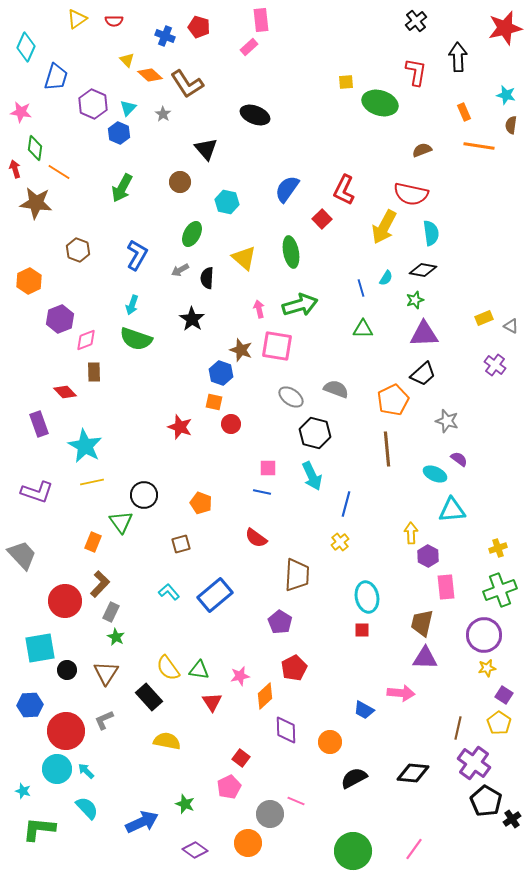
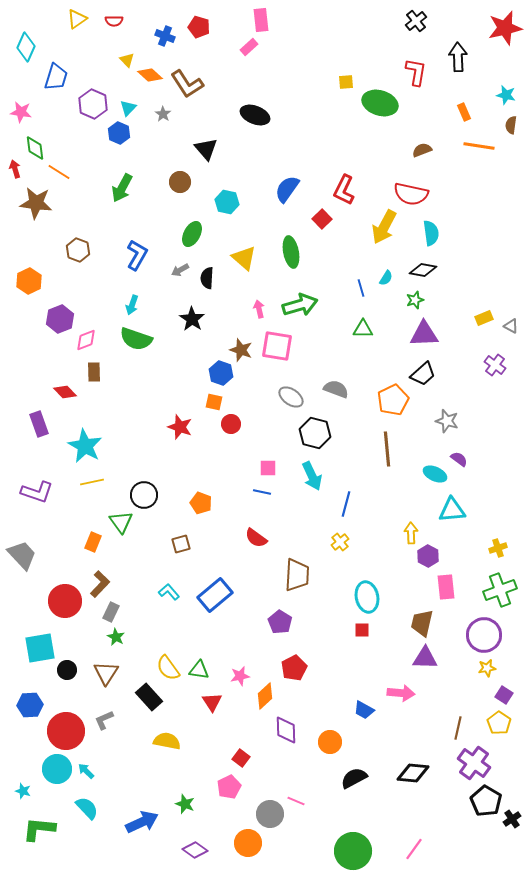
green diamond at (35, 148): rotated 15 degrees counterclockwise
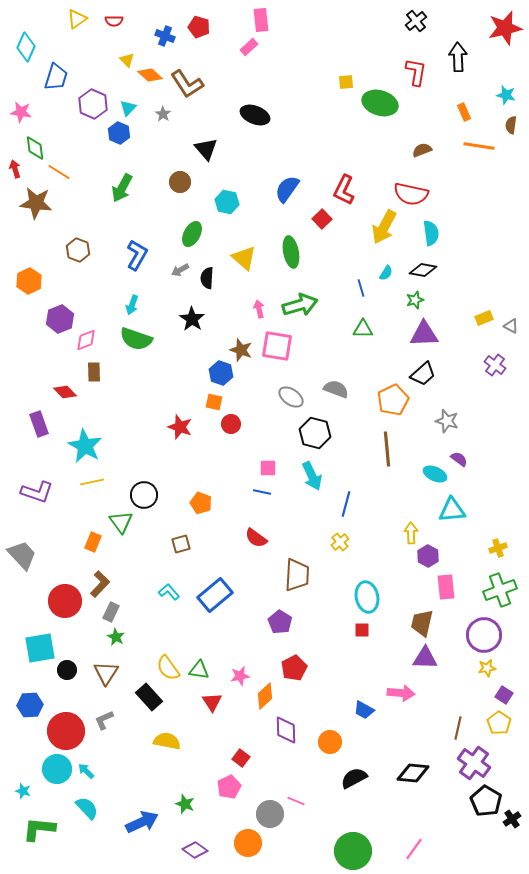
cyan semicircle at (386, 278): moved 5 px up
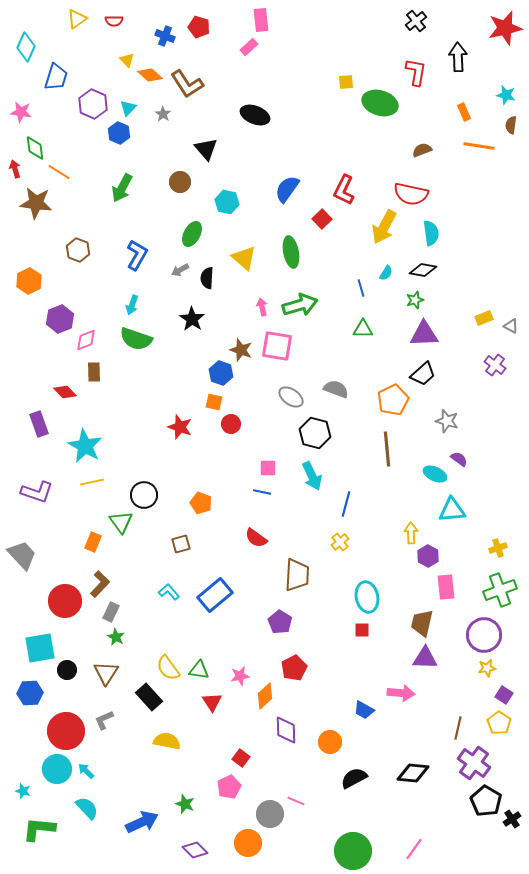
pink arrow at (259, 309): moved 3 px right, 2 px up
blue hexagon at (30, 705): moved 12 px up
purple diamond at (195, 850): rotated 10 degrees clockwise
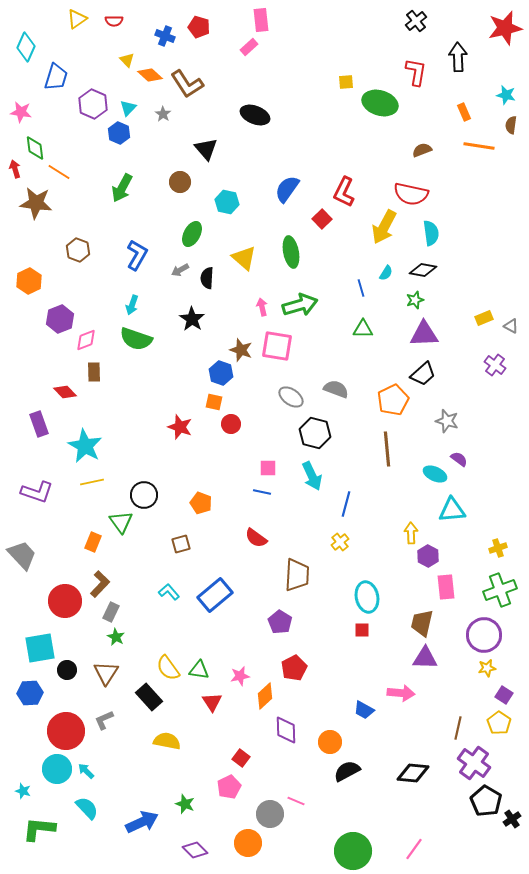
red L-shape at (344, 190): moved 2 px down
black semicircle at (354, 778): moved 7 px left, 7 px up
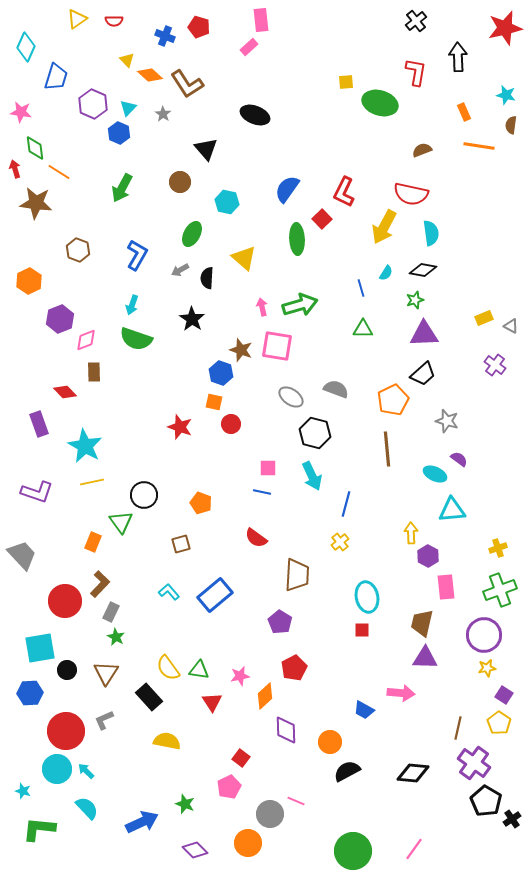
green ellipse at (291, 252): moved 6 px right, 13 px up; rotated 8 degrees clockwise
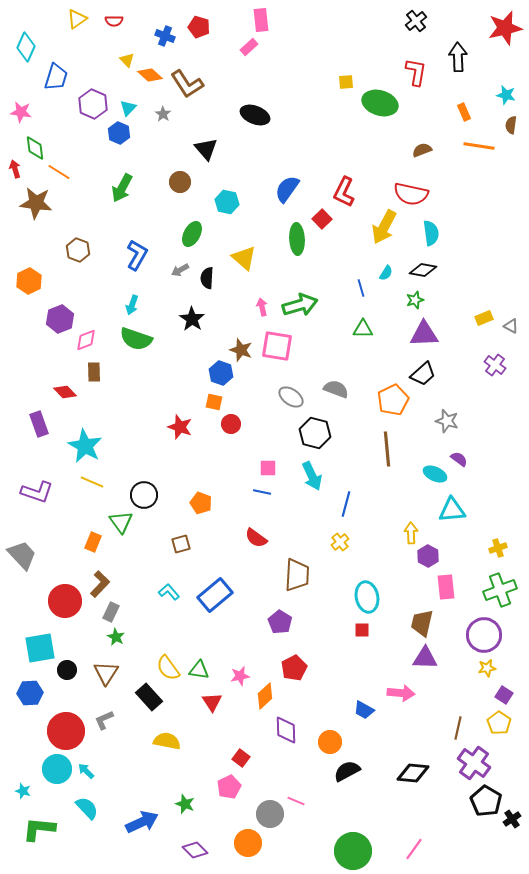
yellow line at (92, 482): rotated 35 degrees clockwise
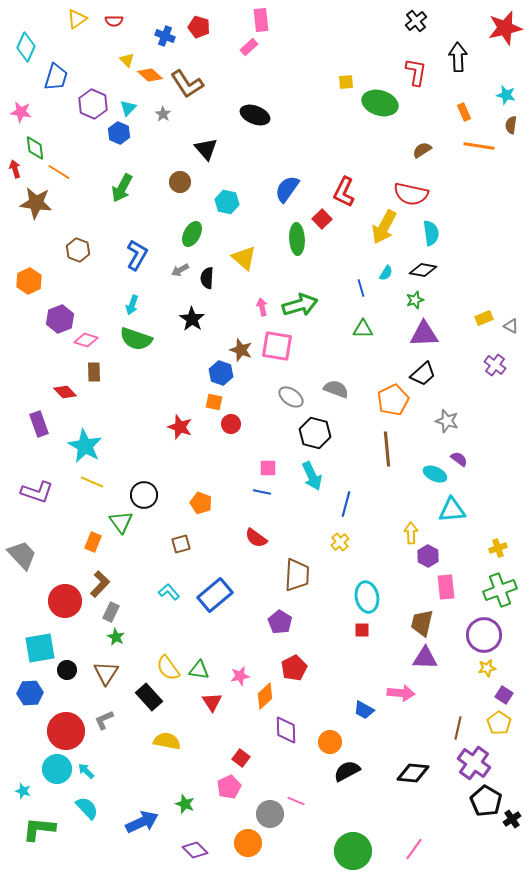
brown semicircle at (422, 150): rotated 12 degrees counterclockwise
pink diamond at (86, 340): rotated 40 degrees clockwise
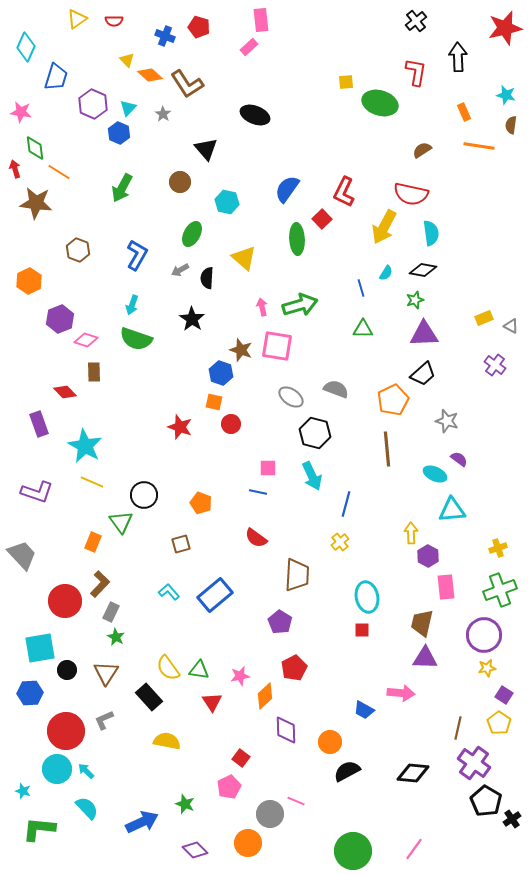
blue line at (262, 492): moved 4 px left
